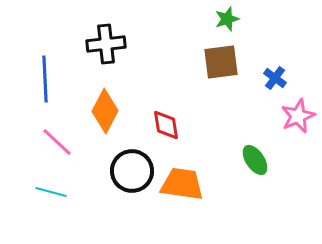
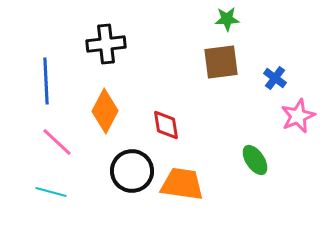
green star: rotated 15 degrees clockwise
blue line: moved 1 px right, 2 px down
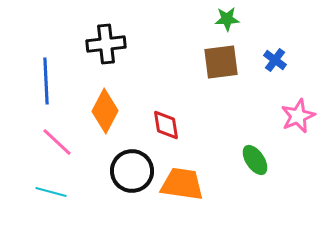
blue cross: moved 18 px up
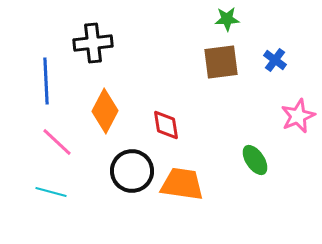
black cross: moved 13 px left, 1 px up
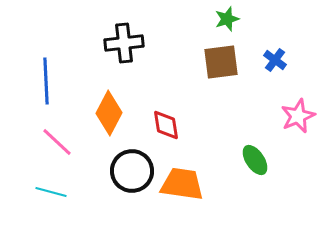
green star: rotated 15 degrees counterclockwise
black cross: moved 31 px right
orange diamond: moved 4 px right, 2 px down
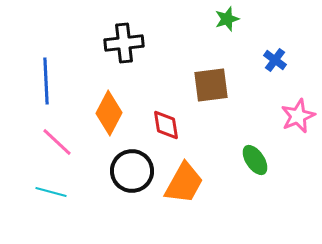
brown square: moved 10 px left, 23 px down
orange trapezoid: moved 2 px right, 1 px up; rotated 111 degrees clockwise
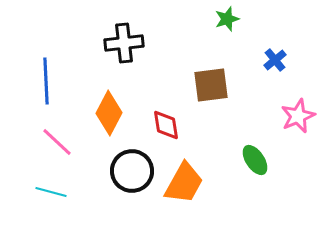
blue cross: rotated 15 degrees clockwise
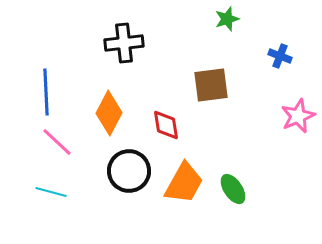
blue cross: moved 5 px right, 4 px up; rotated 30 degrees counterclockwise
blue line: moved 11 px down
green ellipse: moved 22 px left, 29 px down
black circle: moved 3 px left
